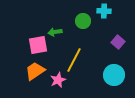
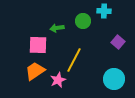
green arrow: moved 2 px right, 4 px up
pink square: rotated 12 degrees clockwise
cyan circle: moved 4 px down
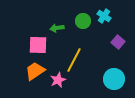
cyan cross: moved 5 px down; rotated 32 degrees clockwise
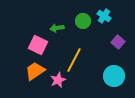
pink square: rotated 24 degrees clockwise
cyan circle: moved 3 px up
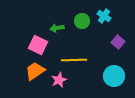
green circle: moved 1 px left
yellow line: rotated 60 degrees clockwise
pink star: moved 1 px right
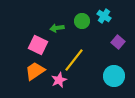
yellow line: rotated 50 degrees counterclockwise
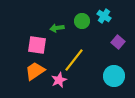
pink square: moved 1 px left; rotated 18 degrees counterclockwise
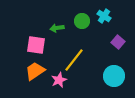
pink square: moved 1 px left
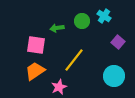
pink star: moved 7 px down
